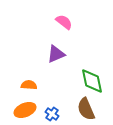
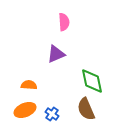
pink semicircle: rotated 48 degrees clockwise
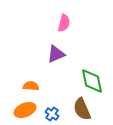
pink semicircle: moved 1 px down; rotated 18 degrees clockwise
orange semicircle: moved 2 px right, 1 px down
brown semicircle: moved 4 px left
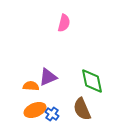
purple triangle: moved 8 px left, 23 px down
orange ellipse: moved 10 px right
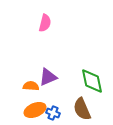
pink semicircle: moved 19 px left
blue cross: moved 1 px right, 1 px up; rotated 16 degrees counterclockwise
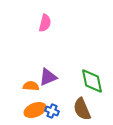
blue cross: moved 1 px left, 2 px up
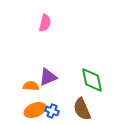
green diamond: moved 1 px up
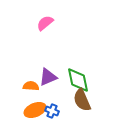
pink semicircle: rotated 144 degrees counterclockwise
green diamond: moved 14 px left
brown semicircle: moved 9 px up
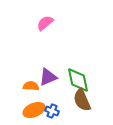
orange ellipse: moved 1 px left
